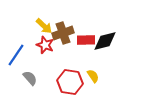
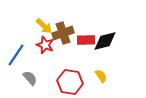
yellow semicircle: moved 8 px right
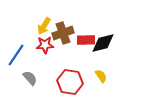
yellow arrow: rotated 78 degrees clockwise
black diamond: moved 2 px left, 2 px down
red star: rotated 24 degrees counterclockwise
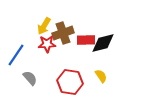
red star: moved 2 px right, 1 px up
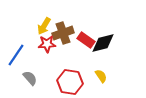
red rectangle: rotated 36 degrees clockwise
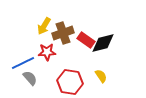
red star: moved 8 px down
blue line: moved 7 px right, 8 px down; rotated 30 degrees clockwise
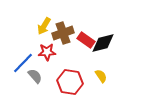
blue line: rotated 20 degrees counterclockwise
gray semicircle: moved 5 px right, 2 px up
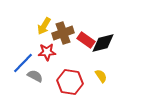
gray semicircle: rotated 21 degrees counterclockwise
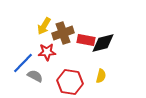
red rectangle: rotated 24 degrees counterclockwise
yellow semicircle: rotated 48 degrees clockwise
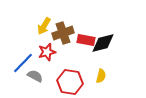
red star: rotated 12 degrees counterclockwise
